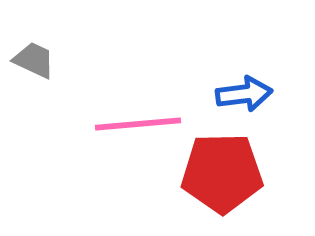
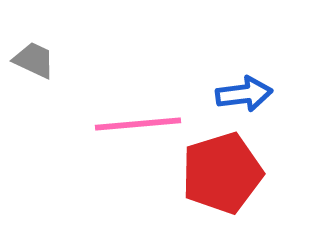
red pentagon: rotated 16 degrees counterclockwise
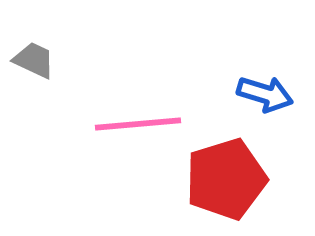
blue arrow: moved 21 px right; rotated 24 degrees clockwise
red pentagon: moved 4 px right, 6 px down
